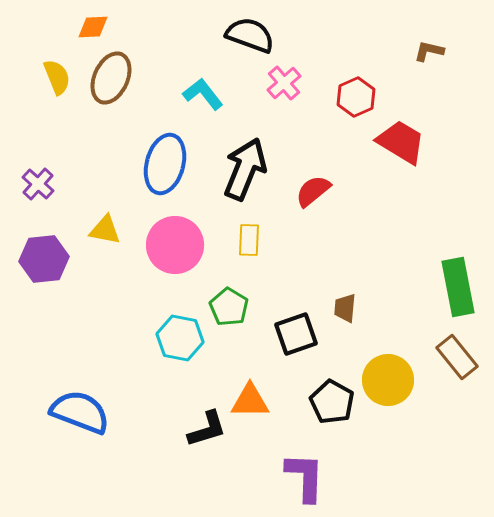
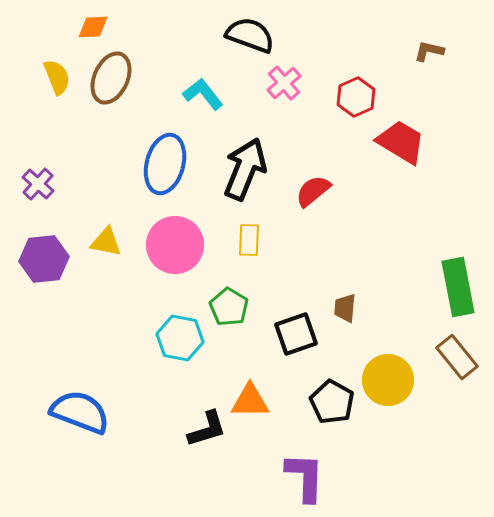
yellow triangle: moved 1 px right, 12 px down
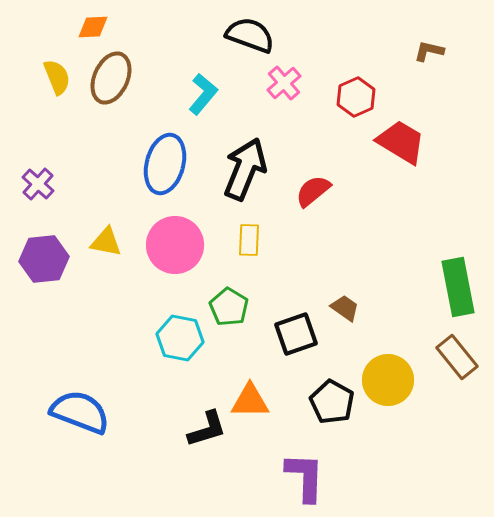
cyan L-shape: rotated 78 degrees clockwise
brown trapezoid: rotated 120 degrees clockwise
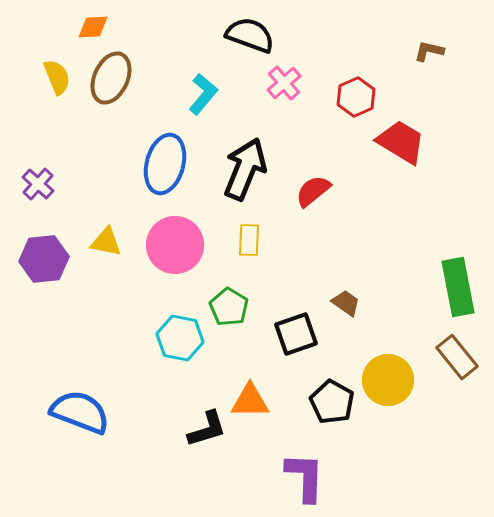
brown trapezoid: moved 1 px right, 5 px up
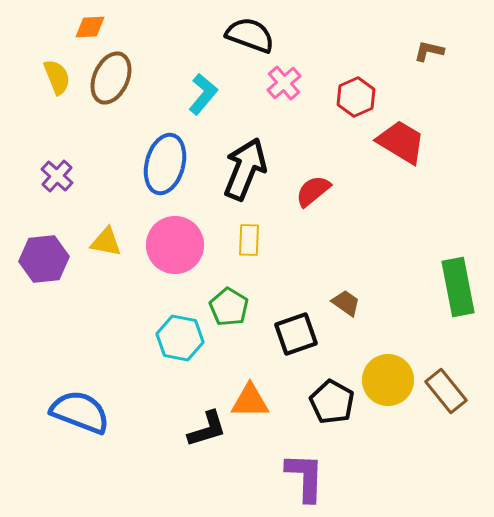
orange diamond: moved 3 px left
purple cross: moved 19 px right, 8 px up
brown rectangle: moved 11 px left, 34 px down
